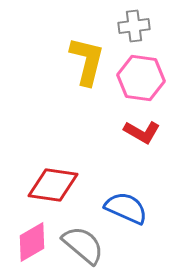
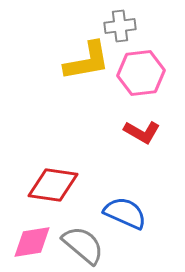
gray cross: moved 14 px left
yellow L-shape: rotated 66 degrees clockwise
pink hexagon: moved 5 px up; rotated 15 degrees counterclockwise
blue semicircle: moved 1 px left, 5 px down
pink diamond: rotated 21 degrees clockwise
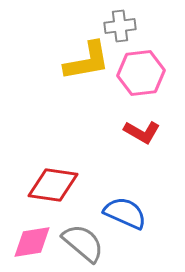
gray semicircle: moved 2 px up
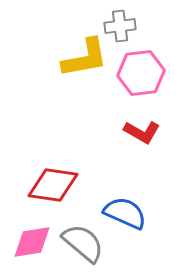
yellow L-shape: moved 2 px left, 3 px up
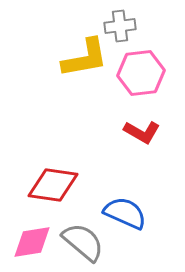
gray semicircle: moved 1 px up
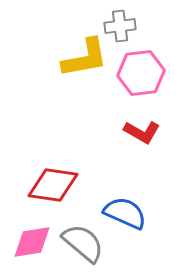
gray semicircle: moved 1 px down
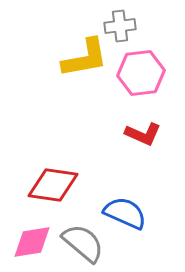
red L-shape: moved 1 px right, 2 px down; rotated 6 degrees counterclockwise
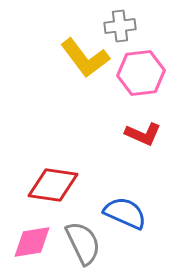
yellow L-shape: rotated 63 degrees clockwise
gray semicircle: rotated 24 degrees clockwise
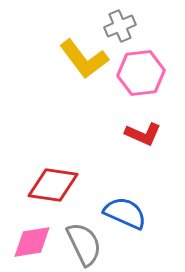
gray cross: rotated 16 degrees counterclockwise
yellow L-shape: moved 1 px left, 1 px down
gray semicircle: moved 1 px right, 1 px down
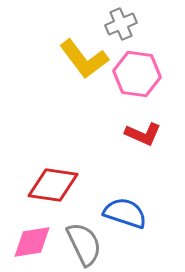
gray cross: moved 1 px right, 2 px up
pink hexagon: moved 4 px left, 1 px down; rotated 15 degrees clockwise
blue semicircle: rotated 6 degrees counterclockwise
